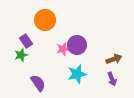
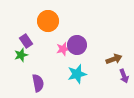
orange circle: moved 3 px right, 1 px down
purple arrow: moved 12 px right, 3 px up
purple semicircle: rotated 24 degrees clockwise
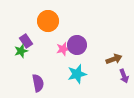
green star: moved 4 px up
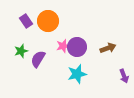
purple rectangle: moved 20 px up
purple circle: moved 2 px down
pink star: moved 3 px up
brown arrow: moved 6 px left, 11 px up
purple semicircle: moved 24 px up; rotated 138 degrees counterclockwise
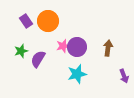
brown arrow: rotated 63 degrees counterclockwise
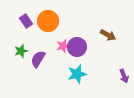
brown arrow: moved 13 px up; rotated 112 degrees clockwise
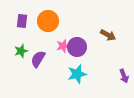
purple rectangle: moved 4 px left; rotated 40 degrees clockwise
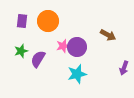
purple arrow: moved 8 px up; rotated 40 degrees clockwise
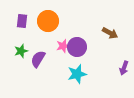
brown arrow: moved 2 px right, 2 px up
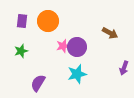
purple semicircle: moved 24 px down
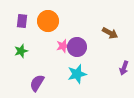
purple semicircle: moved 1 px left
